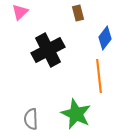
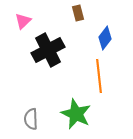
pink triangle: moved 3 px right, 9 px down
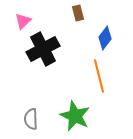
black cross: moved 5 px left, 1 px up
orange line: rotated 8 degrees counterclockwise
green star: moved 1 px left, 2 px down
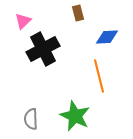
blue diamond: moved 2 px right, 1 px up; rotated 50 degrees clockwise
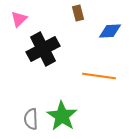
pink triangle: moved 4 px left, 2 px up
blue diamond: moved 3 px right, 6 px up
orange line: rotated 68 degrees counterclockwise
green star: moved 13 px left; rotated 8 degrees clockwise
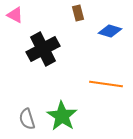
pink triangle: moved 4 px left, 4 px up; rotated 48 degrees counterclockwise
blue diamond: rotated 20 degrees clockwise
orange line: moved 7 px right, 8 px down
gray semicircle: moved 4 px left; rotated 15 degrees counterclockwise
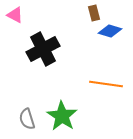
brown rectangle: moved 16 px right
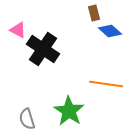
pink triangle: moved 3 px right, 15 px down
blue diamond: rotated 25 degrees clockwise
black cross: rotated 28 degrees counterclockwise
green star: moved 7 px right, 5 px up
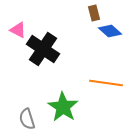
orange line: moved 1 px up
green star: moved 6 px left, 4 px up
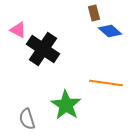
green star: moved 3 px right, 2 px up
